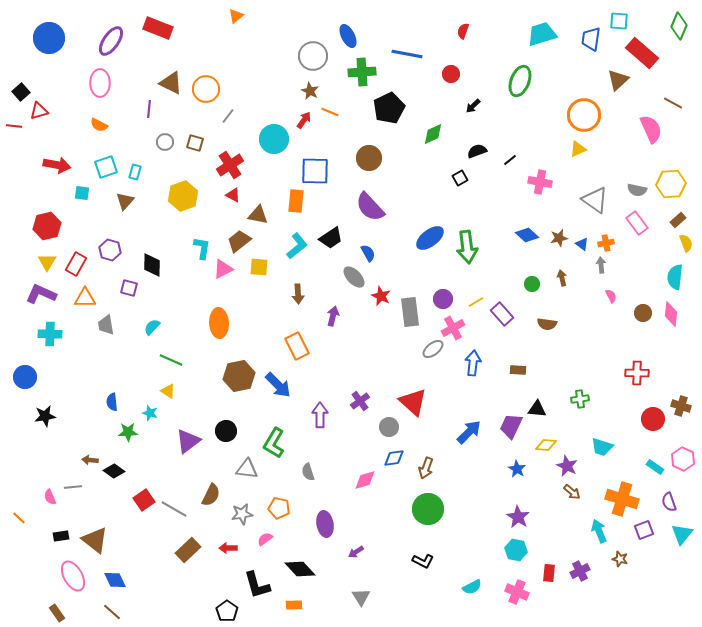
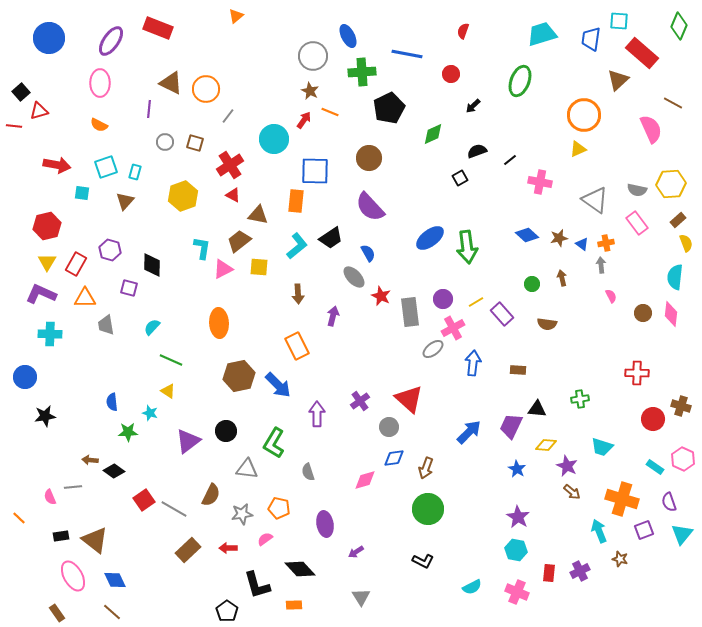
red triangle at (413, 402): moved 4 px left, 3 px up
purple arrow at (320, 415): moved 3 px left, 1 px up
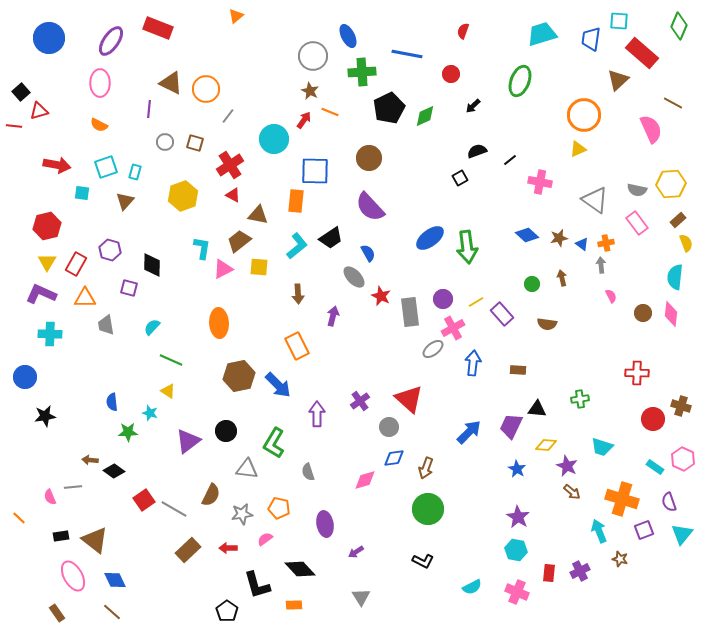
green diamond at (433, 134): moved 8 px left, 18 px up
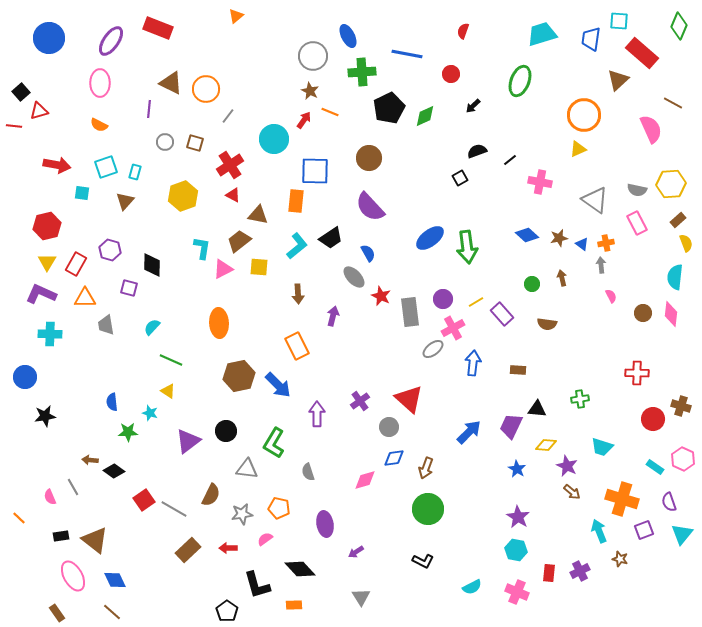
pink rectangle at (637, 223): rotated 10 degrees clockwise
gray line at (73, 487): rotated 66 degrees clockwise
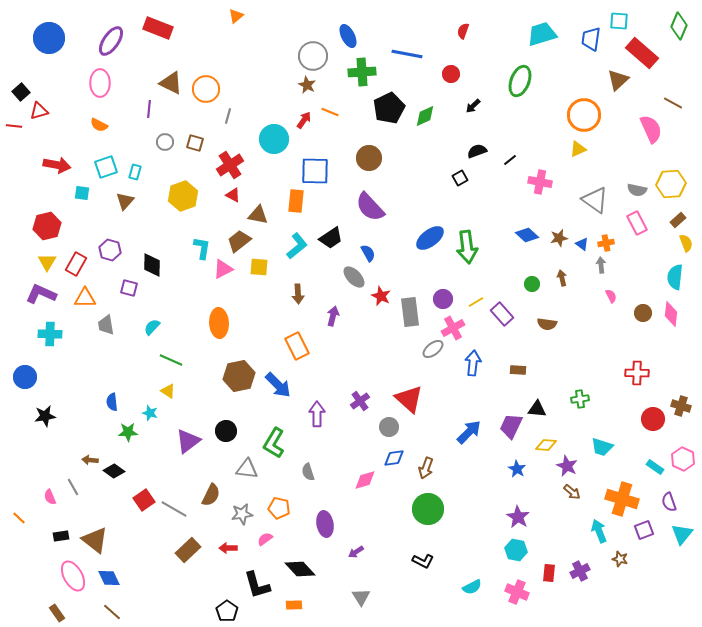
brown star at (310, 91): moved 3 px left, 6 px up
gray line at (228, 116): rotated 21 degrees counterclockwise
blue diamond at (115, 580): moved 6 px left, 2 px up
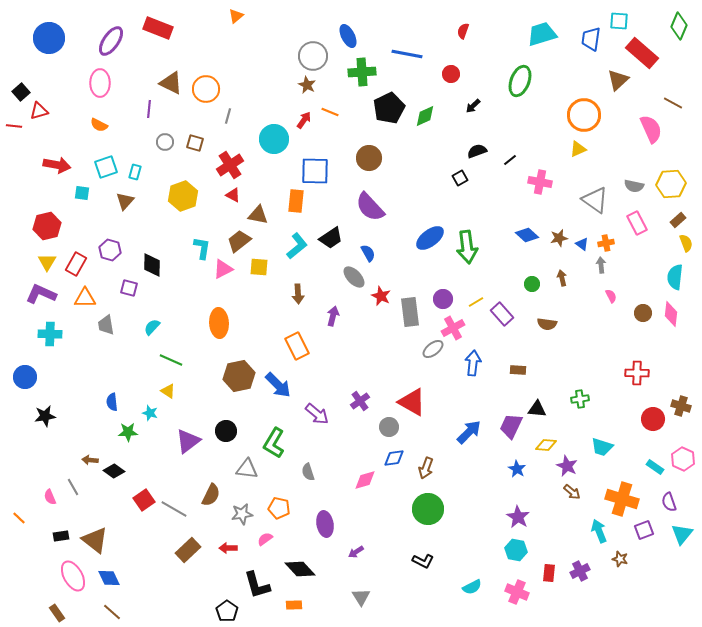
gray semicircle at (637, 190): moved 3 px left, 4 px up
red triangle at (409, 399): moved 3 px right, 3 px down; rotated 12 degrees counterclockwise
purple arrow at (317, 414): rotated 130 degrees clockwise
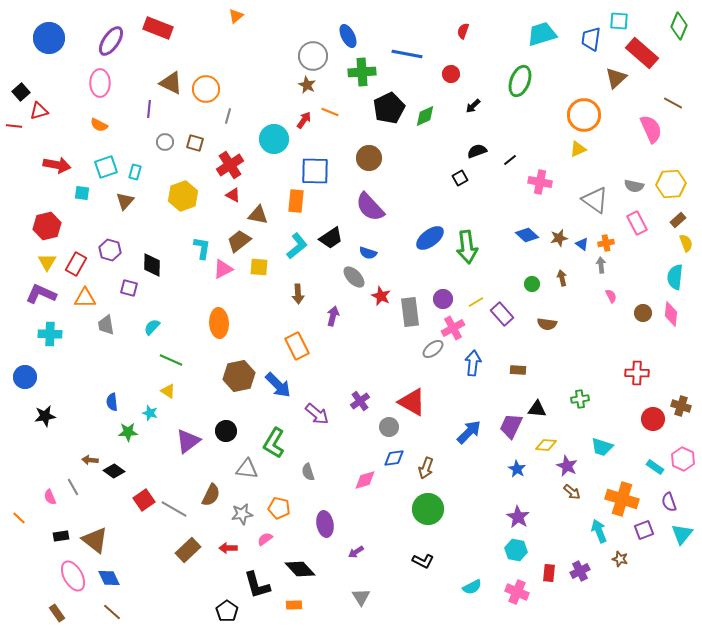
brown triangle at (618, 80): moved 2 px left, 2 px up
blue semicircle at (368, 253): rotated 138 degrees clockwise
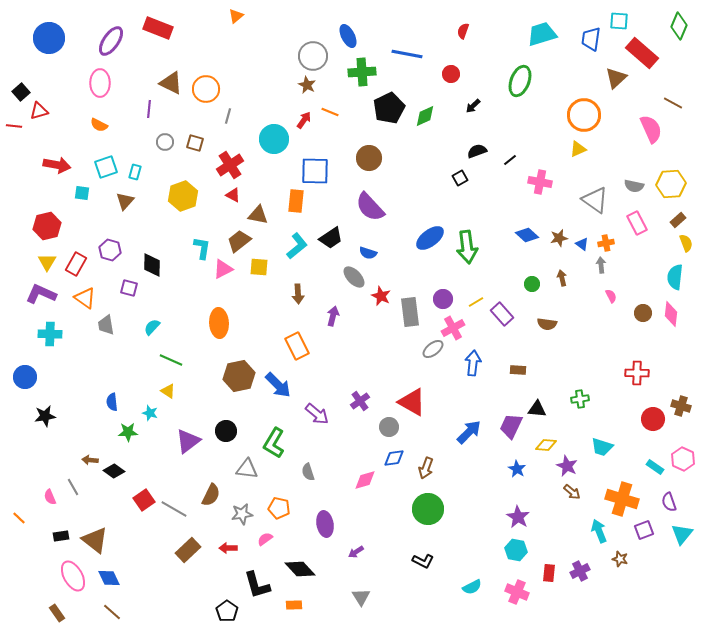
orange triangle at (85, 298): rotated 35 degrees clockwise
